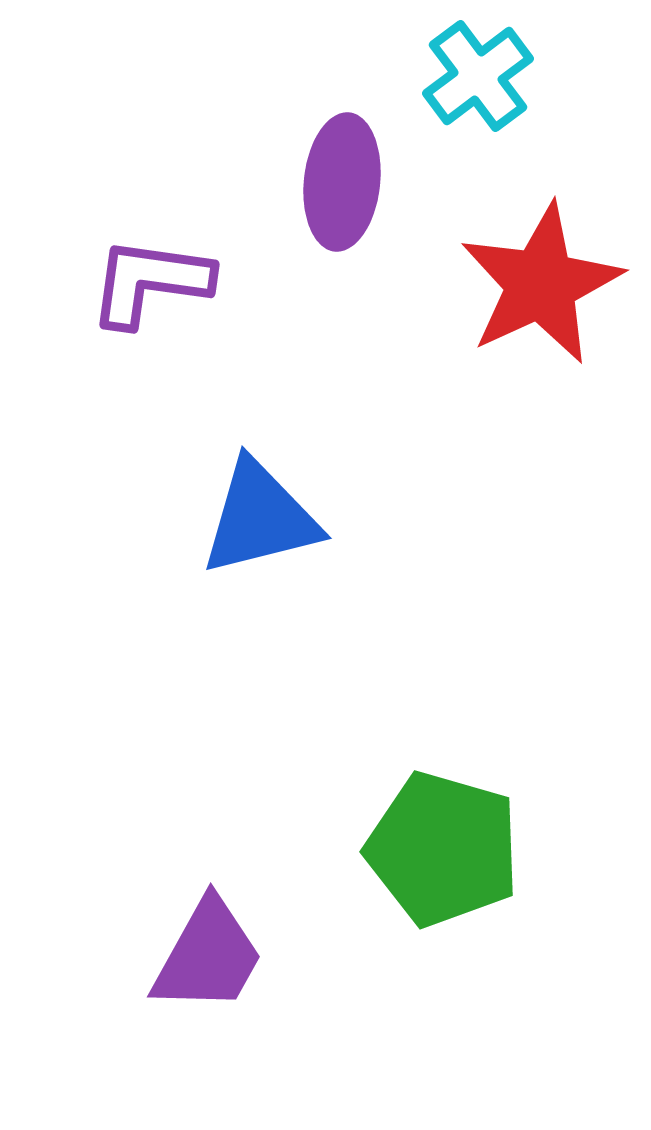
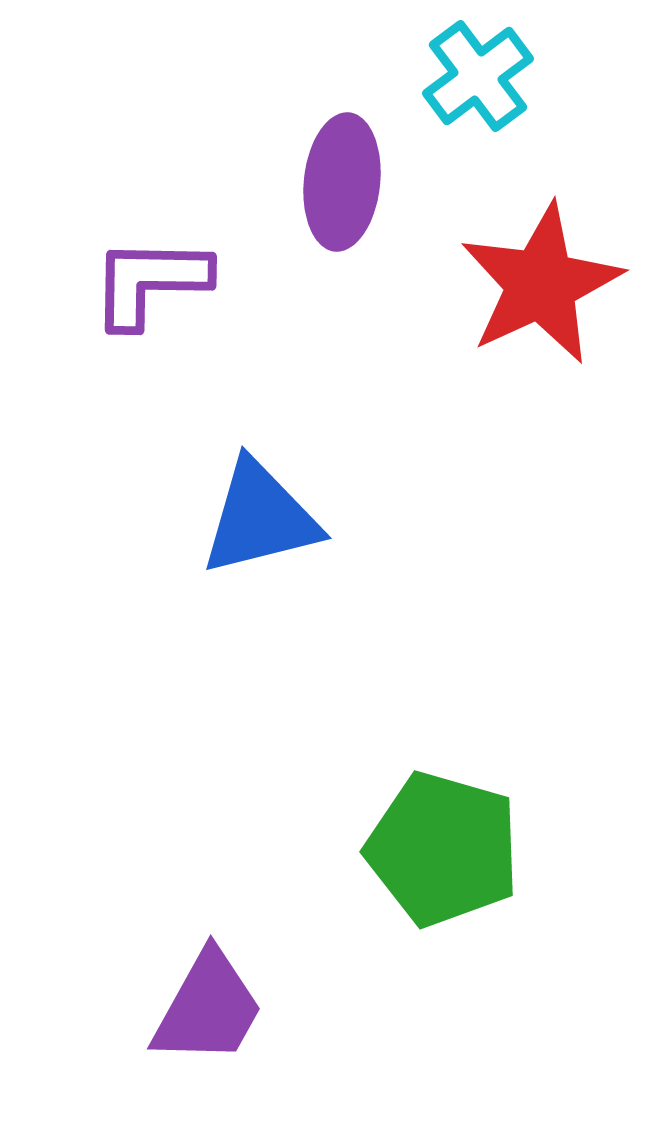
purple L-shape: rotated 7 degrees counterclockwise
purple trapezoid: moved 52 px down
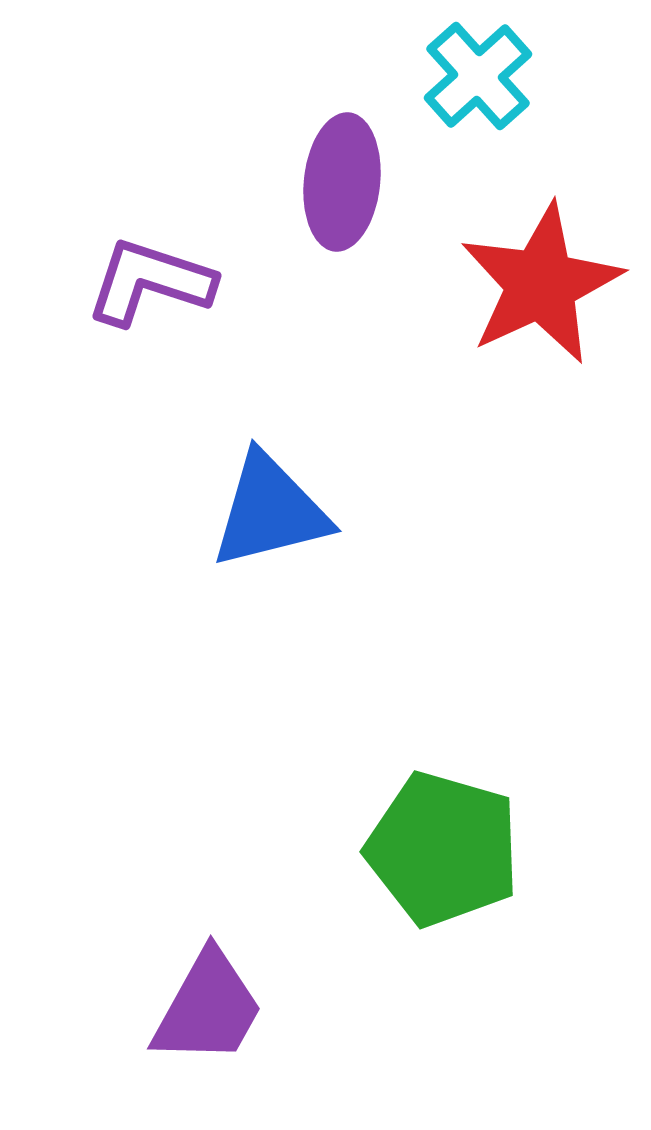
cyan cross: rotated 5 degrees counterclockwise
purple L-shape: rotated 17 degrees clockwise
blue triangle: moved 10 px right, 7 px up
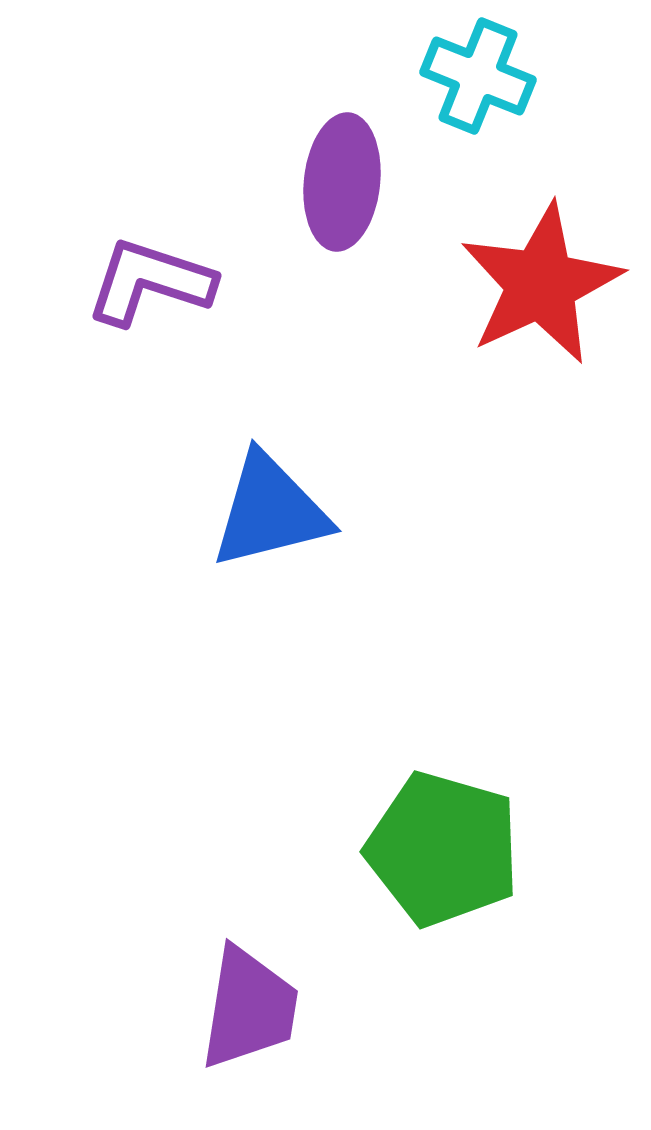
cyan cross: rotated 26 degrees counterclockwise
purple trapezoid: moved 41 px right; rotated 20 degrees counterclockwise
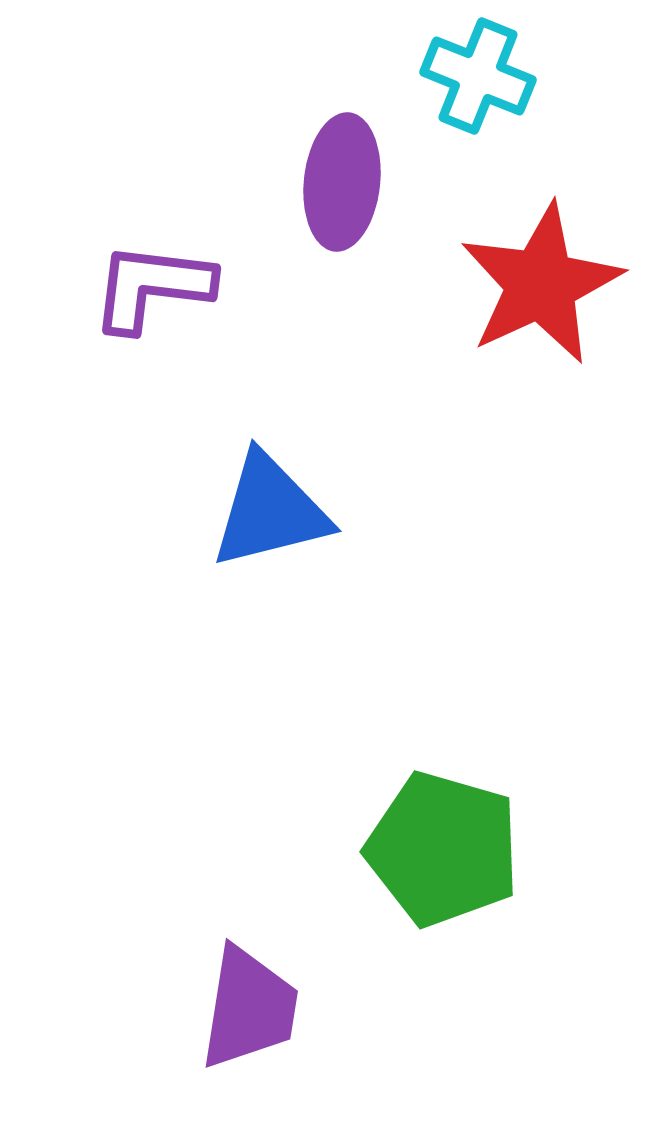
purple L-shape: moved 2 px right, 5 px down; rotated 11 degrees counterclockwise
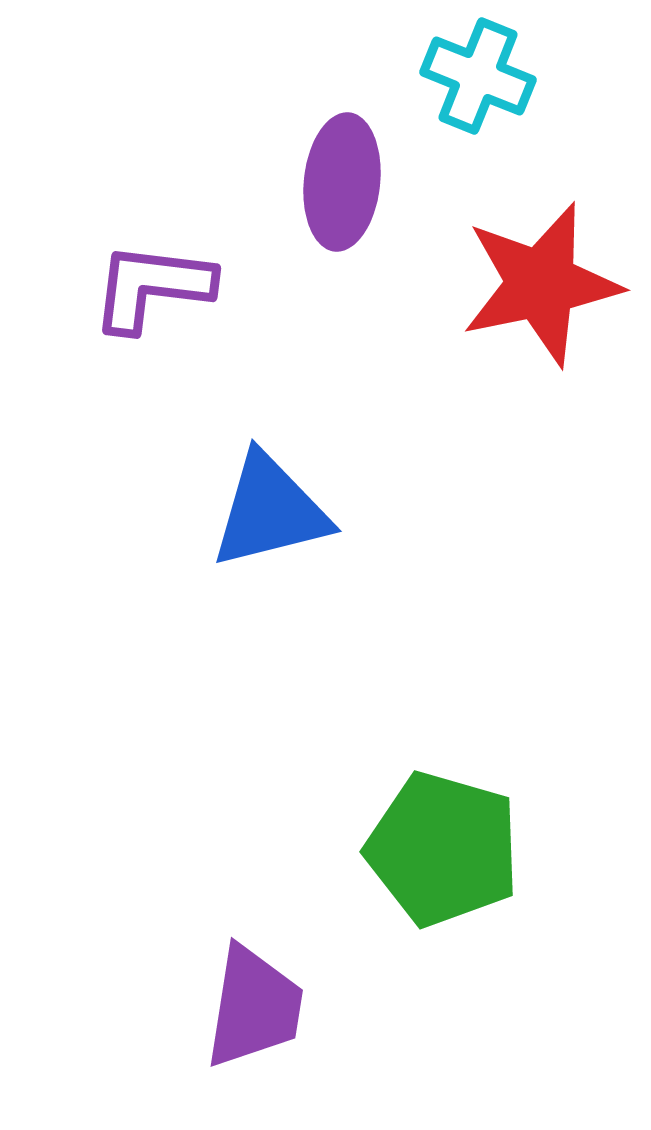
red star: rotated 13 degrees clockwise
purple trapezoid: moved 5 px right, 1 px up
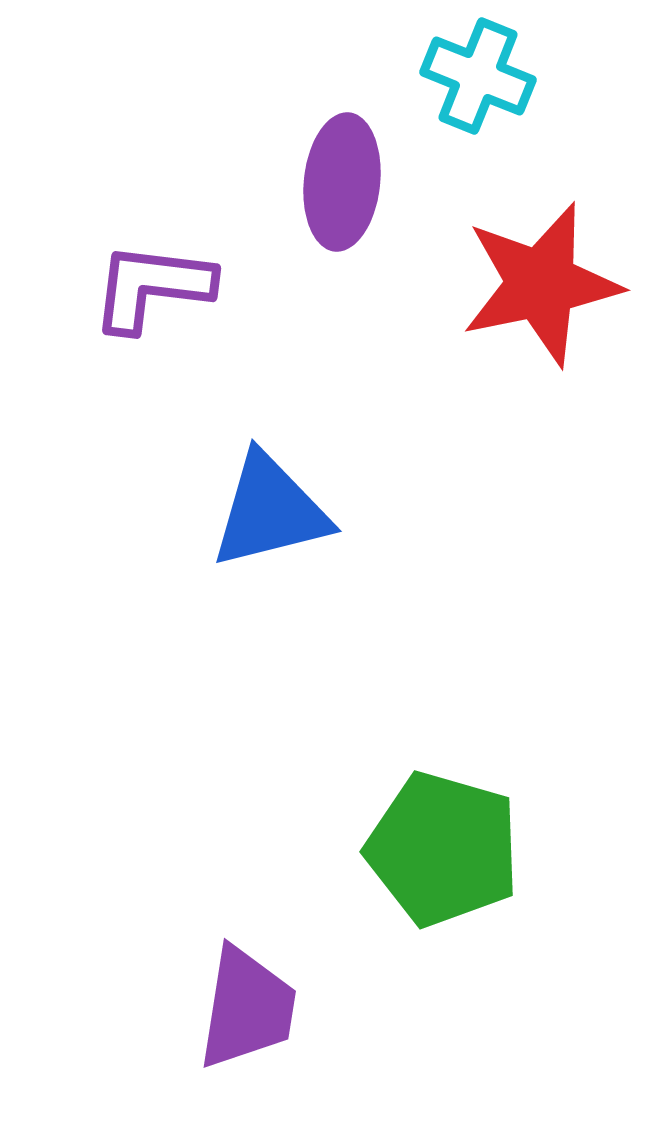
purple trapezoid: moved 7 px left, 1 px down
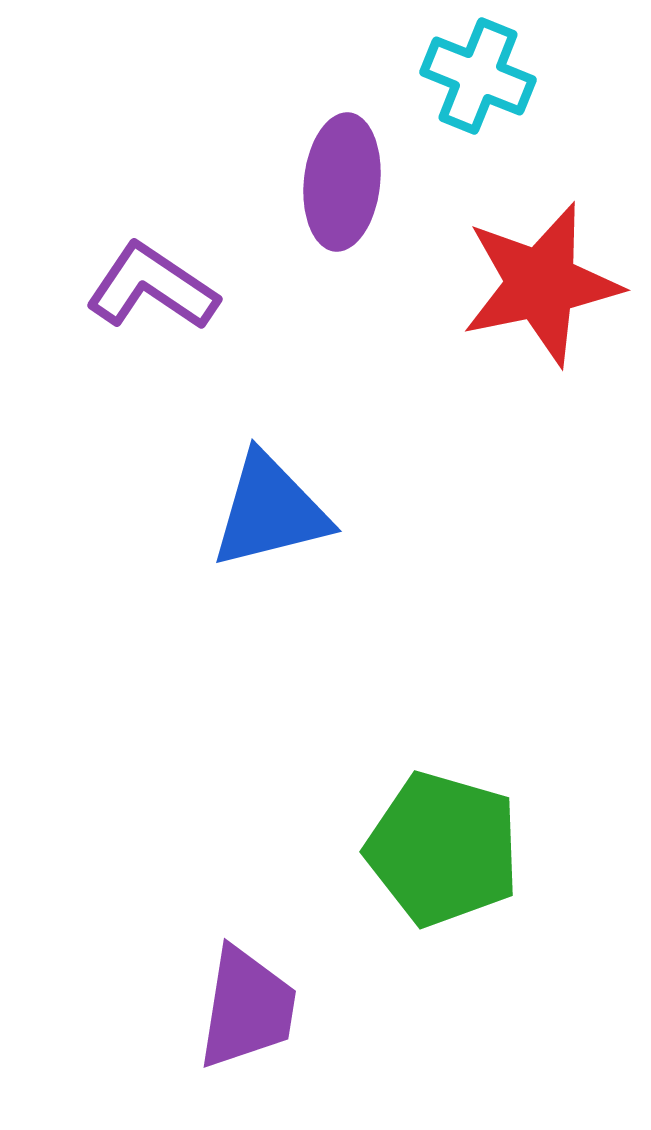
purple L-shape: rotated 27 degrees clockwise
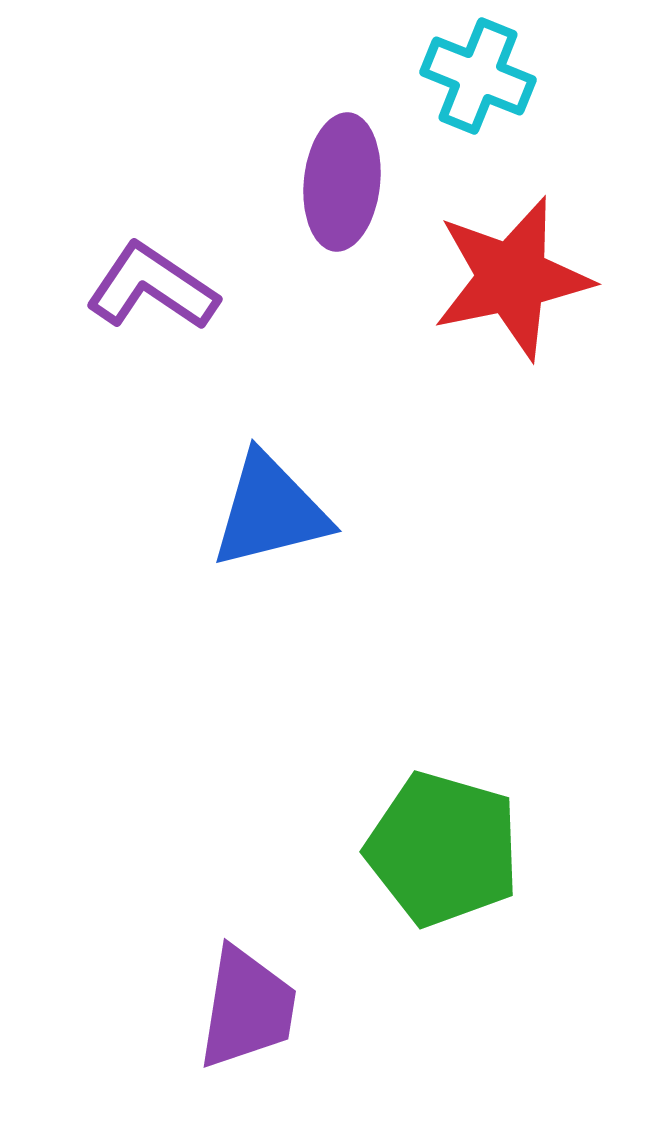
red star: moved 29 px left, 6 px up
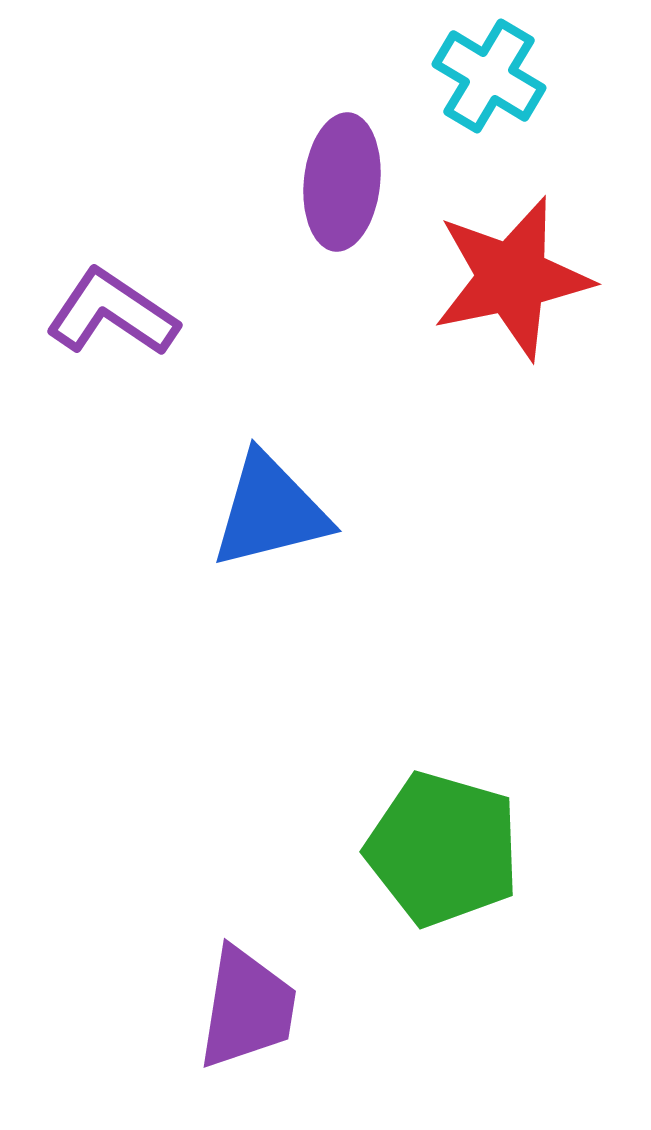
cyan cross: moved 11 px right; rotated 9 degrees clockwise
purple L-shape: moved 40 px left, 26 px down
